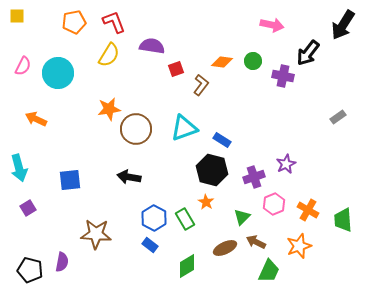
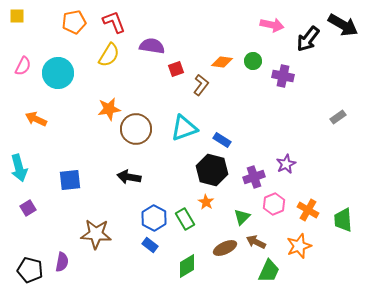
black arrow at (343, 25): rotated 92 degrees counterclockwise
black arrow at (308, 53): moved 14 px up
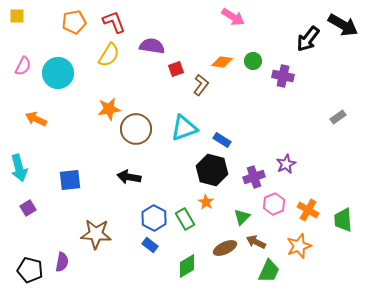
pink arrow at (272, 25): moved 39 px left, 8 px up; rotated 20 degrees clockwise
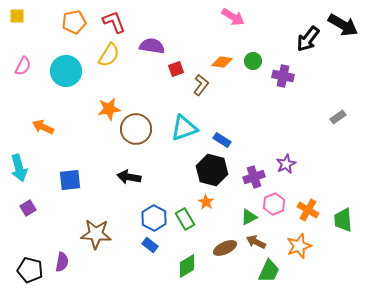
cyan circle at (58, 73): moved 8 px right, 2 px up
orange arrow at (36, 119): moved 7 px right, 8 px down
green triangle at (242, 217): moved 7 px right; rotated 18 degrees clockwise
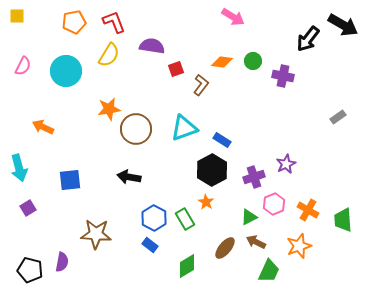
black hexagon at (212, 170): rotated 16 degrees clockwise
brown ellipse at (225, 248): rotated 25 degrees counterclockwise
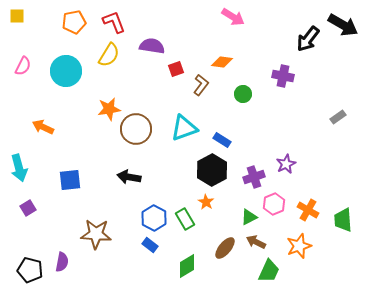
green circle at (253, 61): moved 10 px left, 33 px down
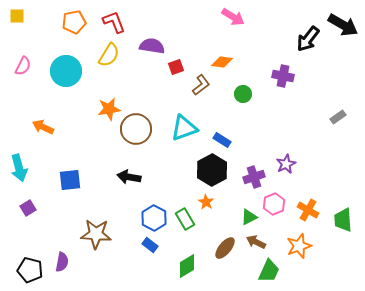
red square at (176, 69): moved 2 px up
brown L-shape at (201, 85): rotated 15 degrees clockwise
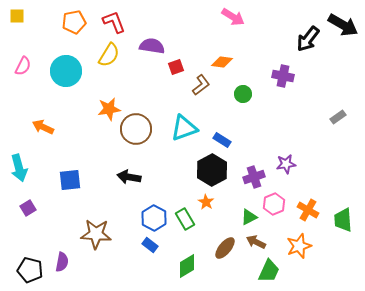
purple star at (286, 164): rotated 18 degrees clockwise
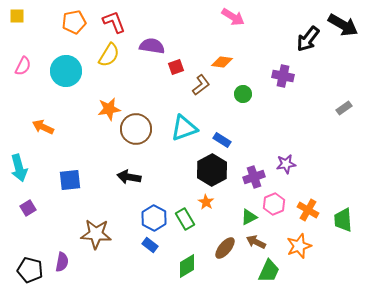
gray rectangle at (338, 117): moved 6 px right, 9 px up
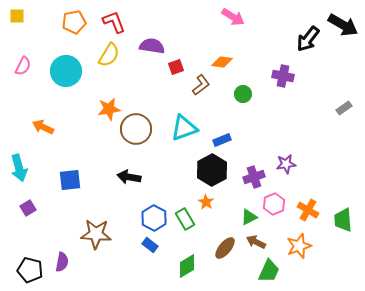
blue rectangle at (222, 140): rotated 54 degrees counterclockwise
